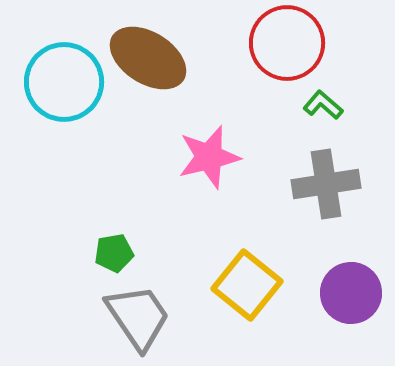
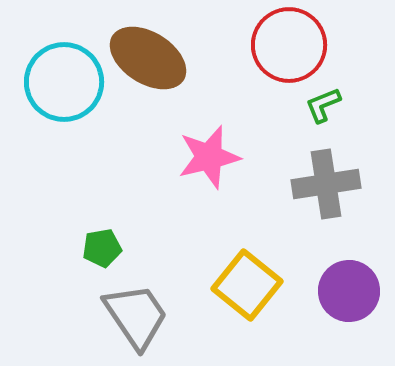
red circle: moved 2 px right, 2 px down
green L-shape: rotated 63 degrees counterclockwise
green pentagon: moved 12 px left, 5 px up
purple circle: moved 2 px left, 2 px up
gray trapezoid: moved 2 px left, 1 px up
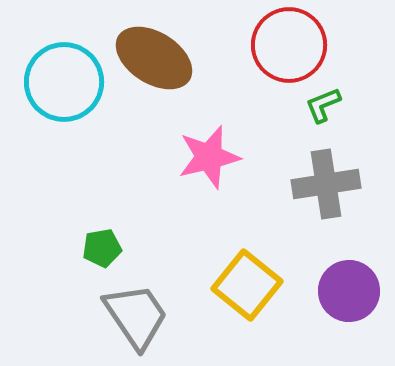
brown ellipse: moved 6 px right
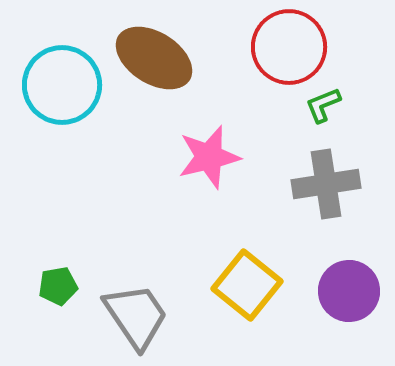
red circle: moved 2 px down
cyan circle: moved 2 px left, 3 px down
green pentagon: moved 44 px left, 38 px down
